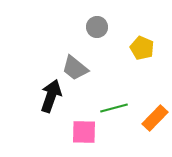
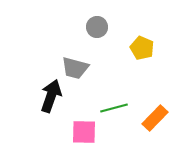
gray trapezoid: rotated 24 degrees counterclockwise
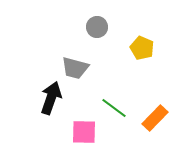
black arrow: moved 2 px down
green line: rotated 52 degrees clockwise
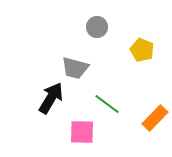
yellow pentagon: moved 2 px down
black arrow: rotated 12 degrees clockwise
green line: moved 7 px left, 4 px up
pink square: moved 2 px left
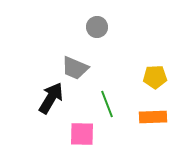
yellow pentagon: moved 13 px right, 27 px down; rotated 25 degrees counterclockwise
gray trapezoid: rotated 8 degrees clockwise
green line: rotated 32 degrees clockwise
orange rectangle: moved 2 px left, 1 px up; rotated 44 degrees clockwise
pink square: moved 2 px down
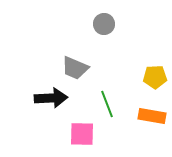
gray circle: moved 7 px right, 3 px up
black arrow: rotated 56 degrees clockwise
orange rectangle: moved 1 px left, 1 px up; rotated 12 degrees clockwise
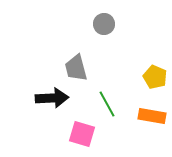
gray trapezoid: moved 1 px right; rotated 52 degrees clockwise
yellow pentagon: rotated 25 degrees clockwise
black arrow: moved 1 px right
green line: rotated 8 degrees counterclockwise
pink square: rotated 16 degrees clockwise
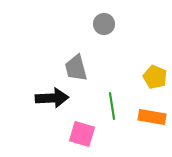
green line: moved 5 px right, 2 px down; rotated 20 degrees clockwise
orange rectangle: moved 1 px down
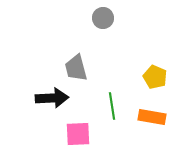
gray circle: moved 1 px left, 6 px up
pink square: moved 4 px left; rotated 20 degrees counterclockwise
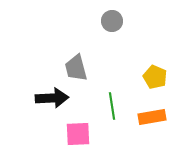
gray circle: moved 9 px right, 3 px down
orange rectangle: rotated 20 degrees counterclockwise
